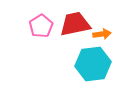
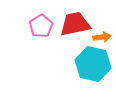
orange arrow: moved 3 px down
cyan hexagon: rotated 20 degrees clockwise
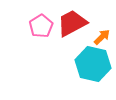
red trapezoid: moved 3 px left, 1 px up; rotated 16 degrees counterclockwise
orange arrow: rotated 36 degrees counterclockwise
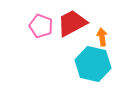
pink pentagon: rotated 20 degrees counterclockwise
orange arrow: rotated 54 degrees counterclockwise
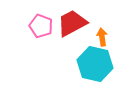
cyan hexagon: moved 2 px right
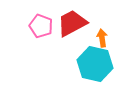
orange arrow: moved 1 px down
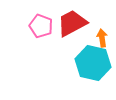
cyan hexagon: moved 2 px left, 1 px up
